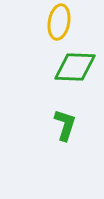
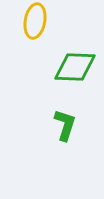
yellow ellipse: moved 24 px left, 1 px up
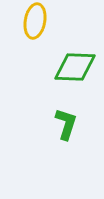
green L-shape: moved 1 px right, 1 px up
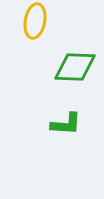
green L-shape: rotated 76 degrees clockwise
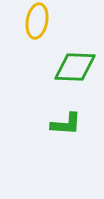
yellow ellipse: moved 2 px right
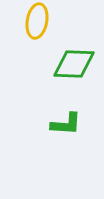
green diamond: moved 1 px left, 3 px up
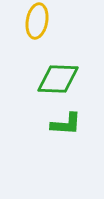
green diamond: moved 16 px left, 15 px down
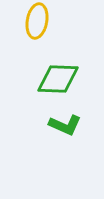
green L-shape: moved 1 px left, 1 px down; rotated 20 degrees clockwise
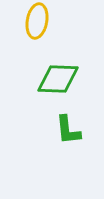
green L-shape: moved 3 px right, 5 px down; rotated 60 degrees clockwise
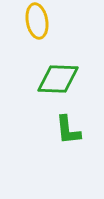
yellow ellipse: rotated 20 degrees counterclockwise
